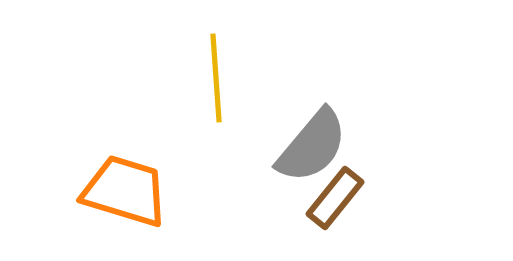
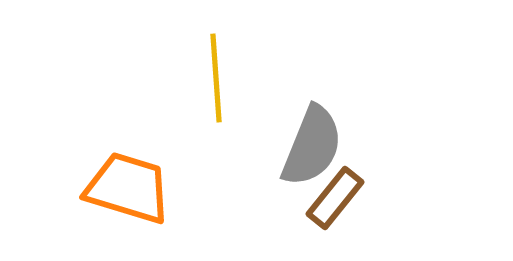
gray semicircle: rotated 18 degrees counterclockwise
orange trapezoid: moved 3 px right, 3 px up
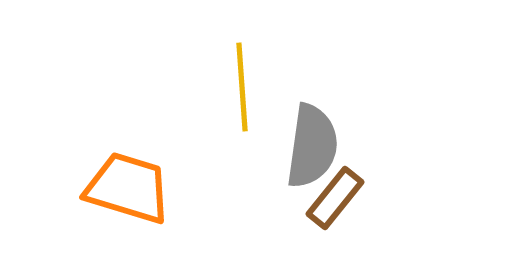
yellow line: moved 26 px right, 9 px down
gray semicircle: rotated 14 degrees counterclockwise
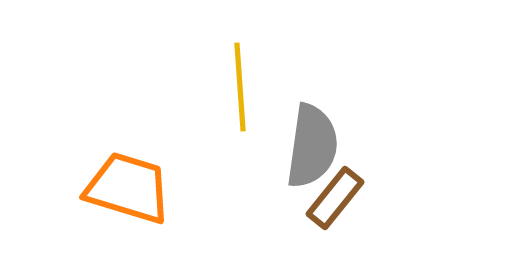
yellow line: moved 2 px left
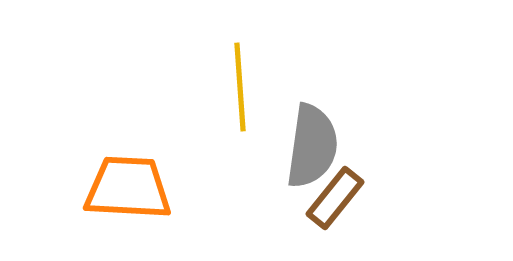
orange trapezoid: rotated 14 degrees counterclockwise
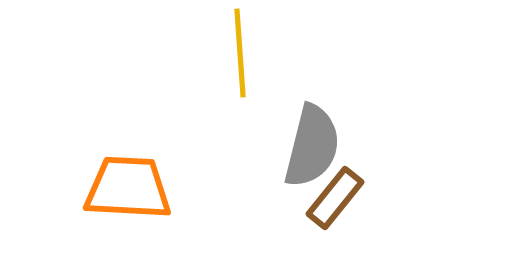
yellow line: moved 34 px up
gray semicircle: rotated 6 degrees clockwise
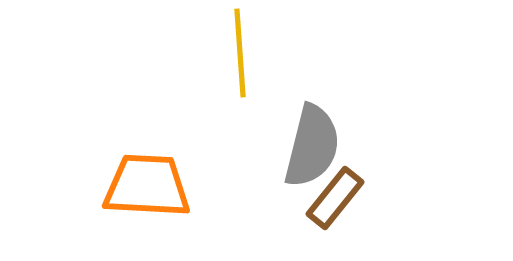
orange trapezoid: moved 19 px right, 2 px up
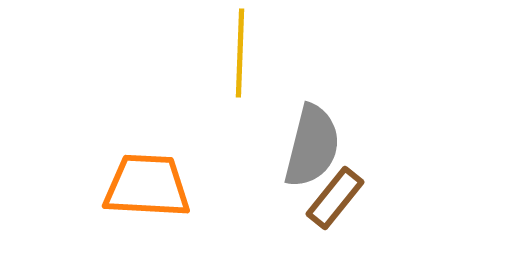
yellow line: rotated 6 degrees clockwise
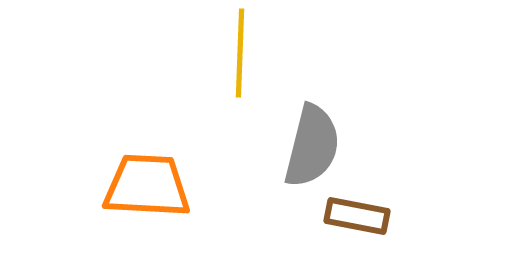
brown rectangle: moved 22 px right, 18 px down; rotated 62 degrees clockwise
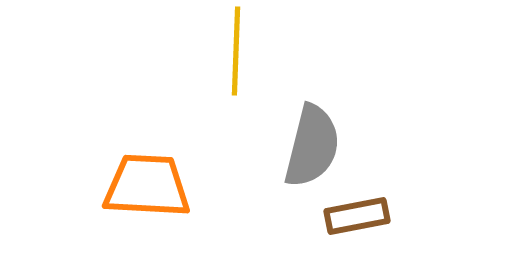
yellow line: moved 4 px left, 2 px up
brown rectangle: rotated 22 degrees counterclockwise
